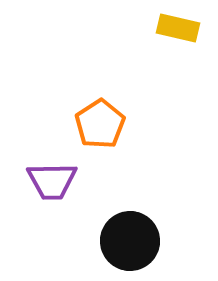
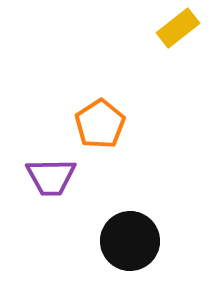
yellow rectangle: rotated 51 degrees counterclockwise
purple trapezoid: moved 1 px left, 4 px up
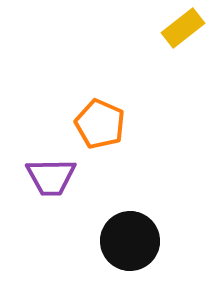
yellow rectangle: moved 5 px right
orange pentagon: rotated 15 degrees counterclockwise
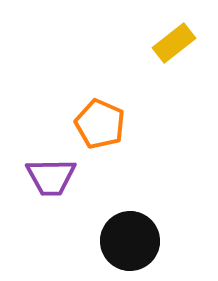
yellow rectangle: moved 9 px left, 15 px down
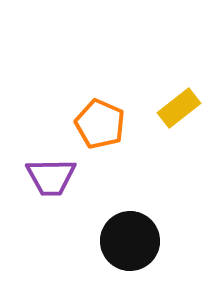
yellow rectangle: moved 5 px right, 65 px down
